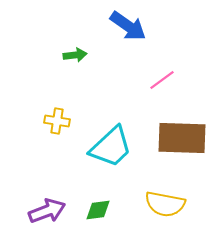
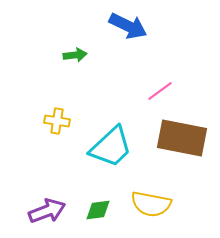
blue arrow: rotated 9 degrees counterclockwise
pink line: moved 2 px left, 11 px down
brown rectangle: rotated 9 degrees clockwise
yellow semicircle: moved 14 px left
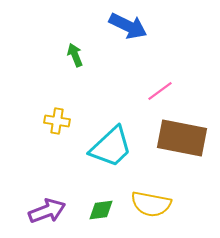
green arrow: rotated 105 degrees counterclockwise
green diamond: moved 3 px right
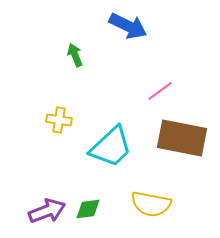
yellow cross: moved 2 px right, 1 px up
green diamond: moved 13 px left, 1 px up
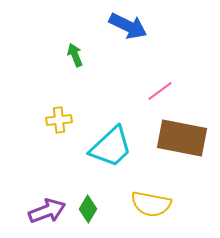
yellow cross: rotated 15 degrees counterclockwise
green diamond: rotated 52 degrees counterclockwise
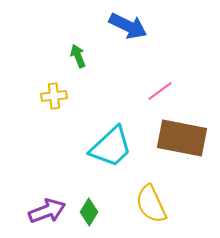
green arrow: moved 3 px right, 1 px down
yellow cross: moved 5 px left, 24 px up
yellow semicircle: rotated 54 degrees clockwise
green diamond: moved 1 px right, 3 px down
